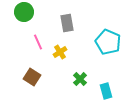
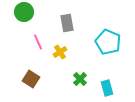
brown square: moved 1 px left, 2 px down
cyan rectangle: moved 1 px right, 3 px up
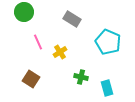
gray rectangle: moved 5 px right, 4 px up; rotated 48 degrees counterclockwise
green cross: moved 1 px right, 2 px up; rotated 32 degrees counterclockwise
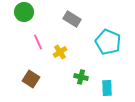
cyan rectangle: rotated 14 degrees clockwise
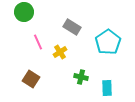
gray rectangle: moved 8 px down
cyan pentagon: rotated 15 degrees clockwise
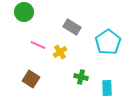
pink line: moved 3 px down; rotated 42 degrees counterclockwise
